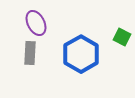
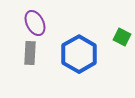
purple ellipse: moved 1 px left
blue hexagon: moved 2 px left
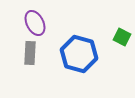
blue hexagon: rotated 15 degrees counterclockwise
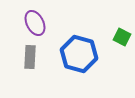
gray rectangle: moved 4 px down
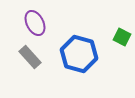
gray rectangle: rotated 45 degrees counterclockwise
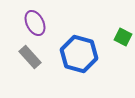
green square: moved 1 px right
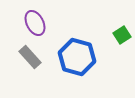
green square: moved 1 px left, 2 px up; rotated 30 degrees clockwise
blue hexagon: moved 2 px left, 3 px down
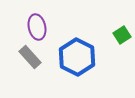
purple ellipse: moved 2 px right, 4 px down; rotated 15 degrees clockwise
blue hexagon: rotated 12 degrees clockwise
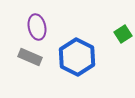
green square: moved 1 px right, 1 px up
gray rectangle: rotated 25 degrees counterclockwise
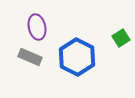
green square: moved 2 px left, 4 px down
